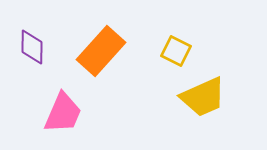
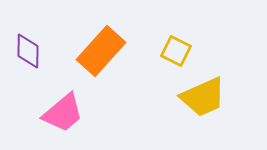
purple diamond: moved 4 px left, 4 px down
pink trapezoid: rotated 27 degrees clockwise
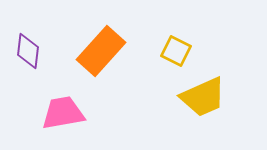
purple diamond: rotated 6 degrees clockwise
pink trapezoid: rotated 150 degrees counterclockwise
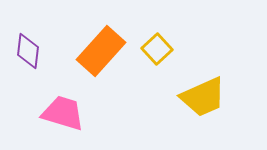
yellow square: moved 19 px left, 2 px up; rotated 20 degrees clockwise
pink trapezoid: rotated 27 degrees clockwise
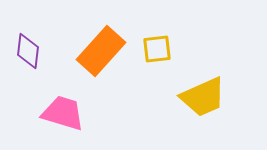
yellow square: rotated 36 degrees clockwise
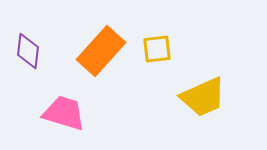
pink trapezoid: moved 1 px right
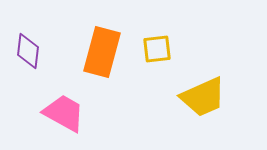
orange rectangle: moved 1 px right, 1 px down; rotated 27 degrees counterclockwise
pink trapezoid: rotated 12 degrees clockwise
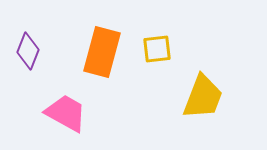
purple diamond: rotated 15 degrees clockwise
yellow trapezoid: rotated 45 degrees counterclockwise
pink trapezoid: moved 2 px right
